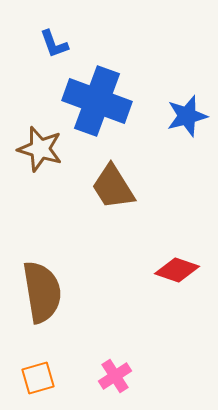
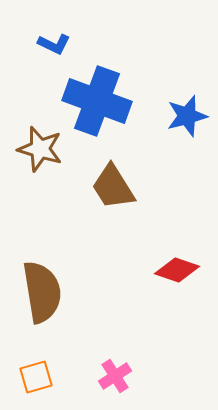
blue L-shape: rotated 44 degrees counterclockwise
orange square: moved 2 px left, 1 px up
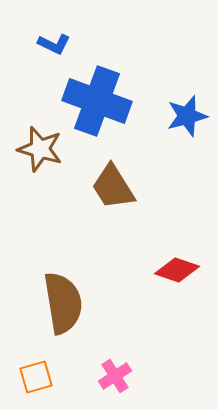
brown semicircle: moved 21 px right, 11 px down
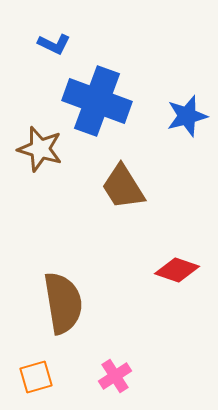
brown trapezoid: moved 10 px right
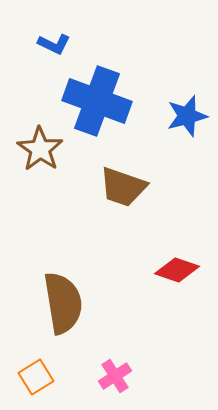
brown star: rotated 18 degrees clockwise
brown trapezoid: rotated 39 degrees counterclockwise
orange square: rotated 16 degrees counterclockwise
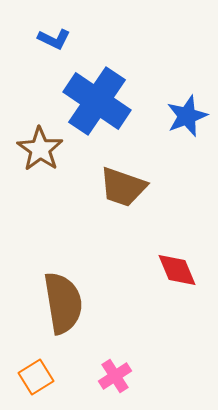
blue L-shape: moved 5 px up
blue cross: rotated 14 degrees clockwise
blue star: rotated 6 degrees counterclockwise
red diamond: rotated 48 degrees clockwise
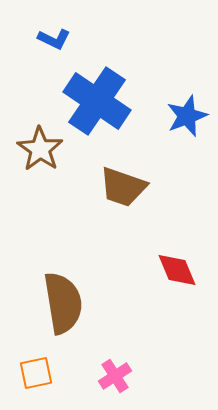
orange square: moved 4 px up; rotated 20 degrees clockwise
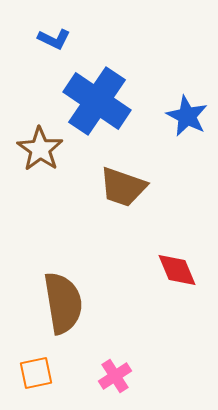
blue star: rotated 24 degrees counterclockwise
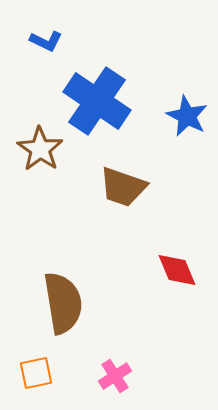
blue L-shape: moved 8 px left, 2 px down
